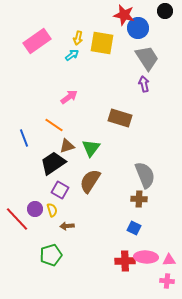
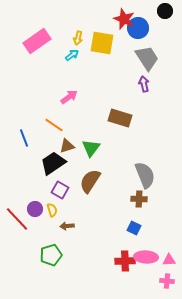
red star: moved 4 px down; rotated 10 degrees clockwise
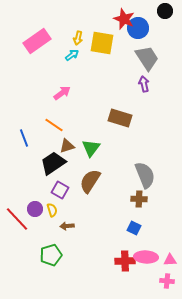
pink arrow: moved 7 px left, 4 px up
pink triangle: moved 1 px right
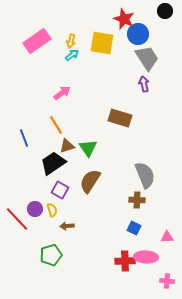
blue circle: moved 6 px down
yellow arrow: moved 7 px left, 3 px down
orange line: moved 2 px right; rotated 24 degrees clockwise
green triangle: moved 3 px left; rotated 12 degrees counterclockwise
brown cross: moved 2 px left, 1 px down
pink triangle: moved 3 px left, 23 px up
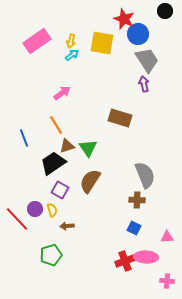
gray trapezoid: moved 2 px down
red cross: rotated 18 degrees counterclockwise
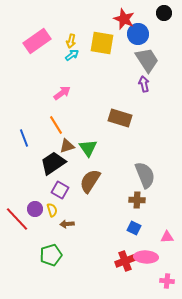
black circle: moved 1 px left, 2 px down
brown arrow: moved 2 px up
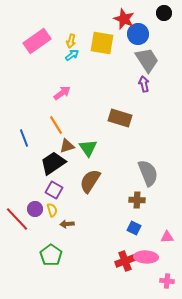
gray semicircle: moved 3 px right, 2 px up
purple square: moved 6 px left
green pentagon: rotated 20 degrees counterclockwise
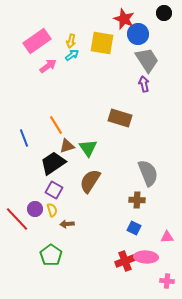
pink arrow: moved 14 px left, 27 px up
